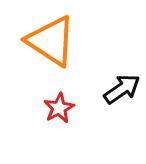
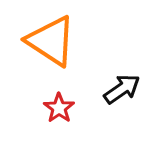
red star: rotated 8 degrees counterclockwise
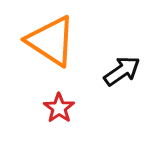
black arrow: moved 18 px up
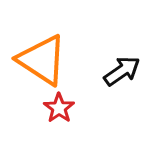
orange triangle: moved 9 px left, 19 px down
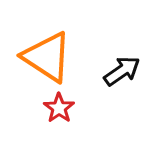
orange triangle: moved 5 px right, 3 px up
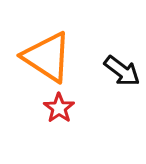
black arrow: rotated 72 degrees clockwise
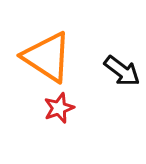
red star: rotated 16 degrees clockwise
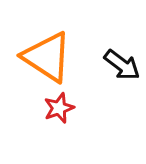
black arrow: moved 6 px up
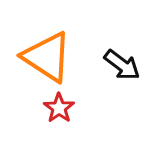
red star: rotated 16 degrees counterclockwise
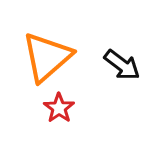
orange triangle: rotated 46 degrees clockwise
